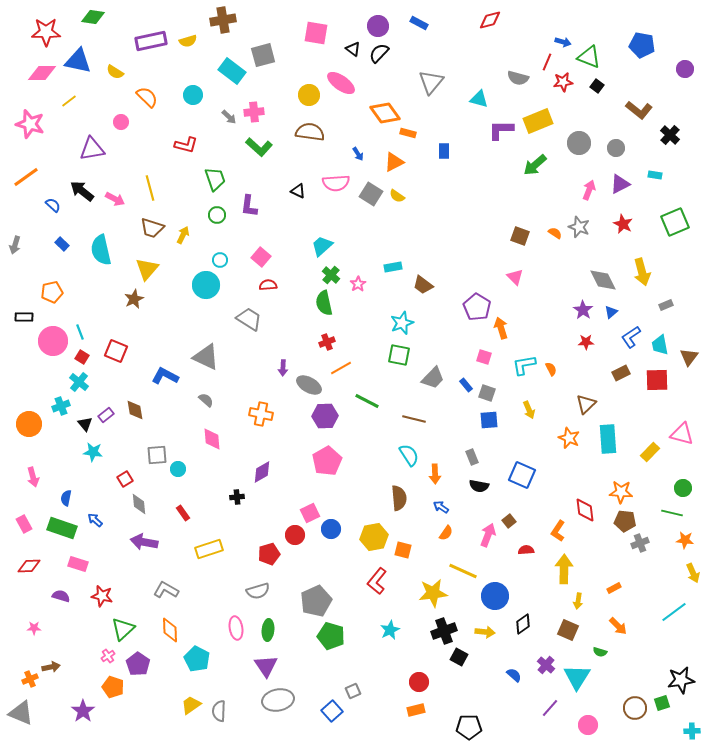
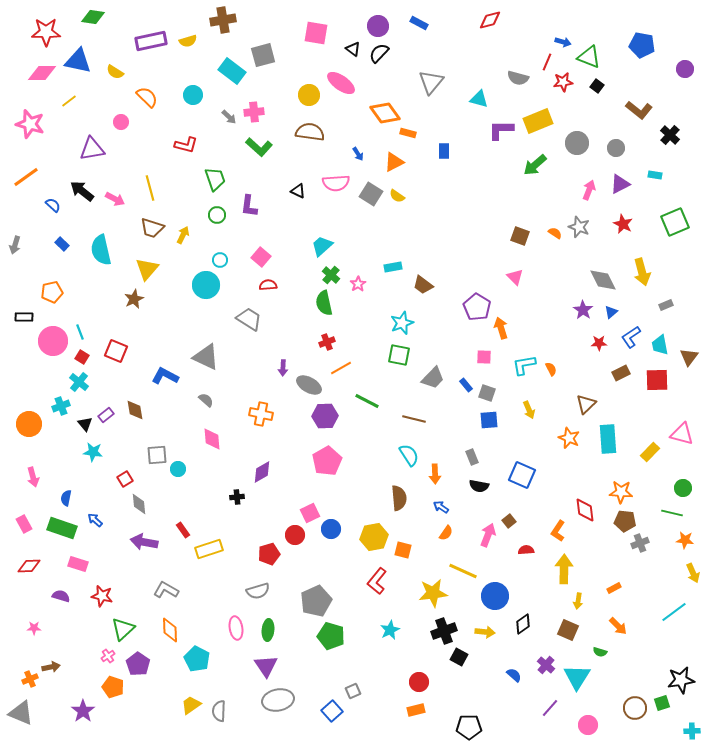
gray circle at (579, 143): moved 2 px left
red star at (586, 342): moved 13 px right, 1 px down
pink square at (484, 357): rotated 14 degrees counterclockwise
red rectangle at (183, 513): moved 17 px down
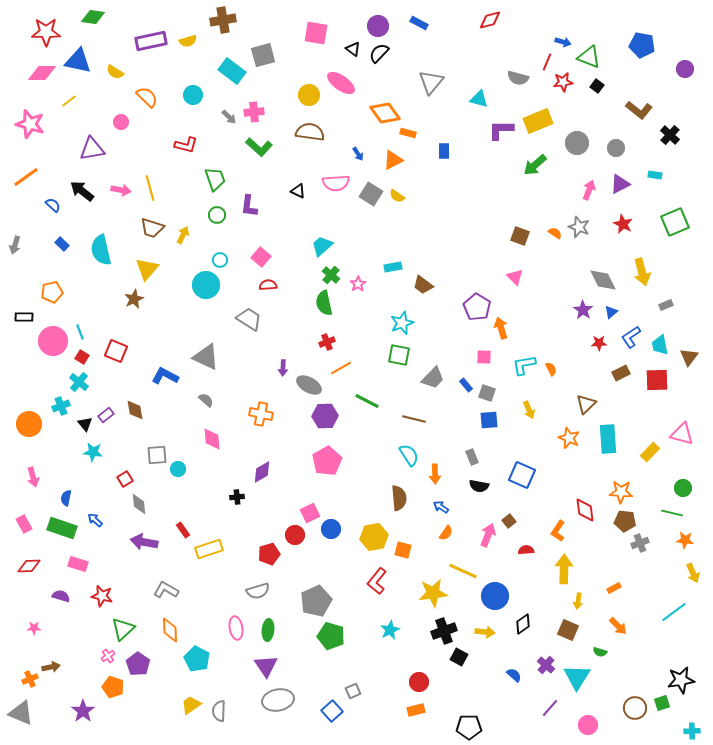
orange triangle at (394, 162): moved 1 px left, 2 px up
pink arrow at (115, 199): moved 6 px right, 9 px up; rotated 18 degrees counterclockwise
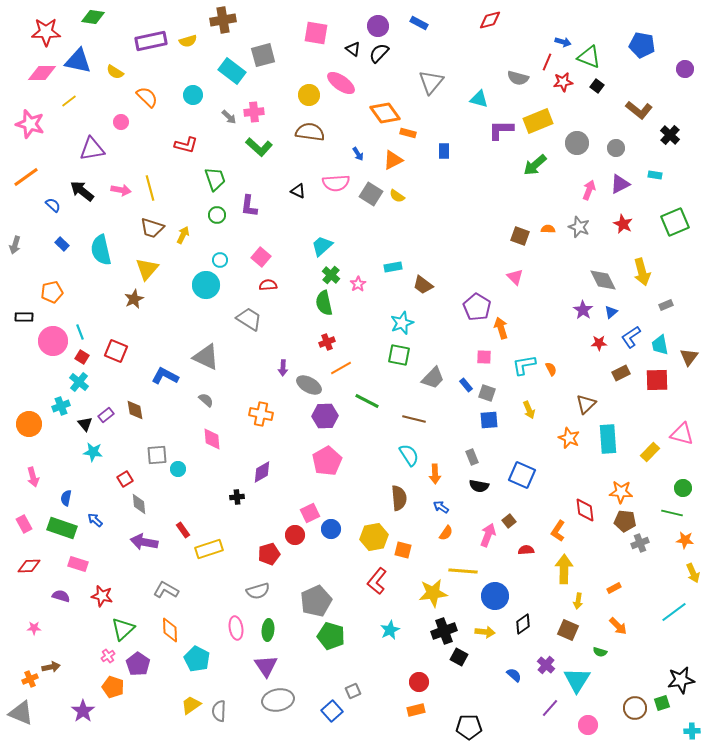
orange semicircle at (555, 233): moved 7 px left, 4 px up; rotated 32 degrees counterclockwise
yellow line at (463, 571): rotated 20 degrees counterclockwise
cyan triangle at (577, 677): moved 3 px down
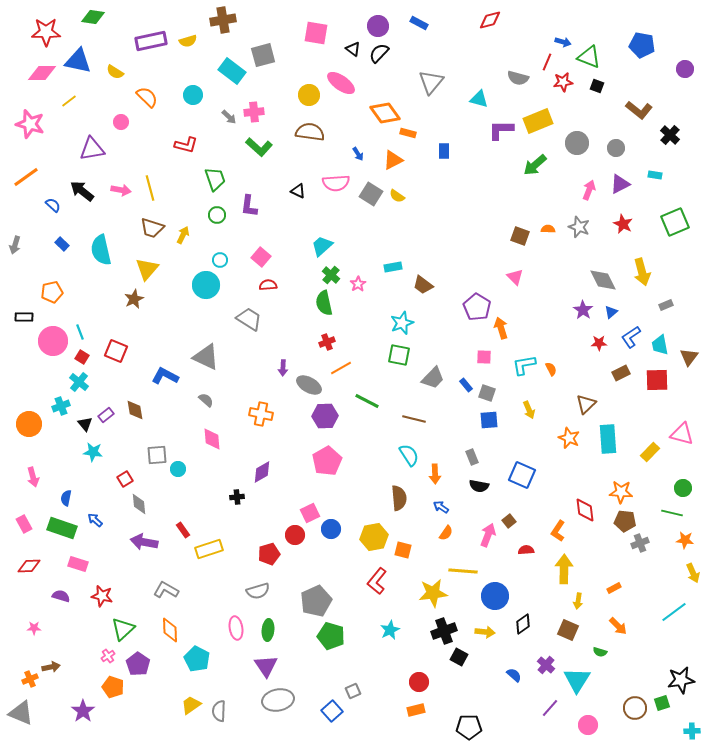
black square at (597, 86): rotated 16 degrees counterclockwise
